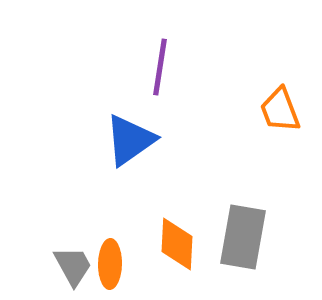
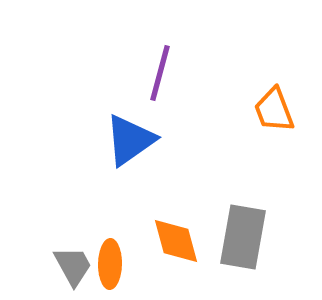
purple line: moved 6 px down; rotated 6 degrees clockwise
orange trapezoid: moved 6 px left
orange diamond: moved 1 px left, 3 px up; rotated 18 degrees counterclockwise
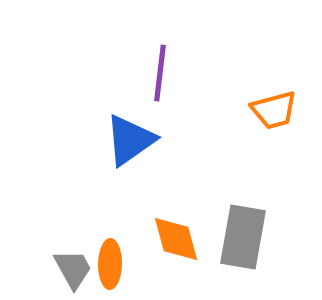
purple line: rotated 8 degrees counterclockwise
orange trapezoid: rotated 84 degrees counterclockwise
orange diamond: moved 2 px up
gray trapezoid: moved 3 px down
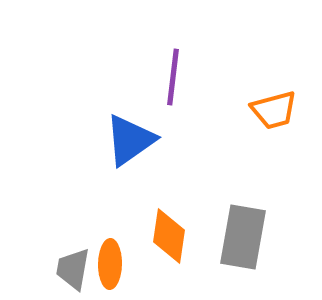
purple line: moved 13 px right, 4 px down
orange diamond: moved 7 px left, 3 px up; rotated 24 degrees clockwise
gray trapezoid: rotated 141 degrees counterclockwise
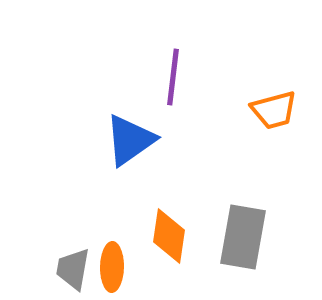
orange ellipse: moved 2 px right, 3 px down
